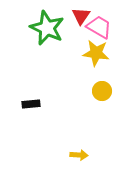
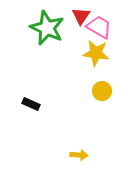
black rectangle: rotated 30 degrees clockwise
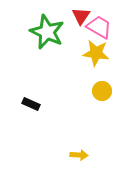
green star: moved 4 px down
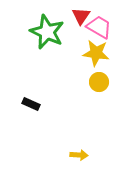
yellow circle: moved 3 px left, 9 px up
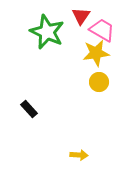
pink trapezoid: moved 3 px right, 3 px down
yellow star: rotated 16 degrees counterclockwise
black rectangle: moved 2 px left, 5 px down; rotated 24 degrees clockwise
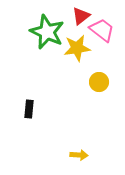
red triangle: rotated 18 degrees clockwise
pink trapezoid: rotated 8 degrees clockwise
yellow star: moved 19 px left, 5 px up
black rectangle: rotated 48 degrees clockwise
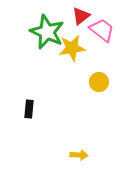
yellow star: moved 5 px left
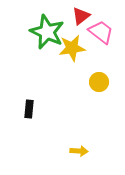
pink trapezoid: moved 1 px left, 2 px down
yellow arrow: moved 4 px up
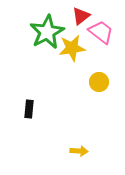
green star: rotated 20 degrees clockwise
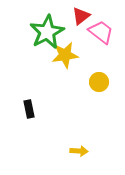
yellow star: moved 7 px left, 7 px down
black rectangle: rotated 18 degrees counterclockwise
